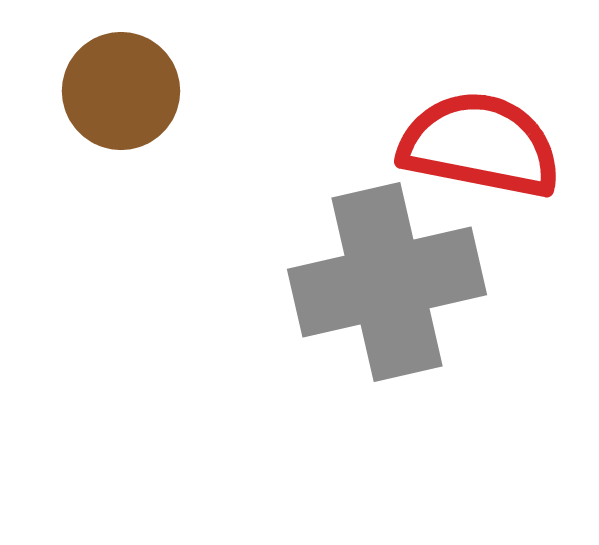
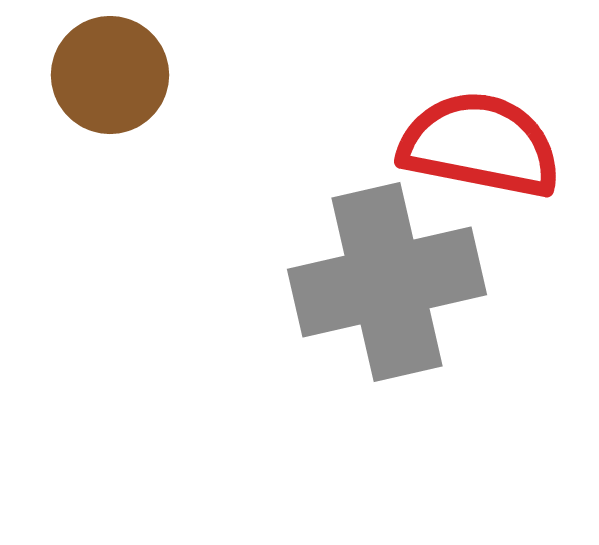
brown circle: moved 11 px left, 16 px up
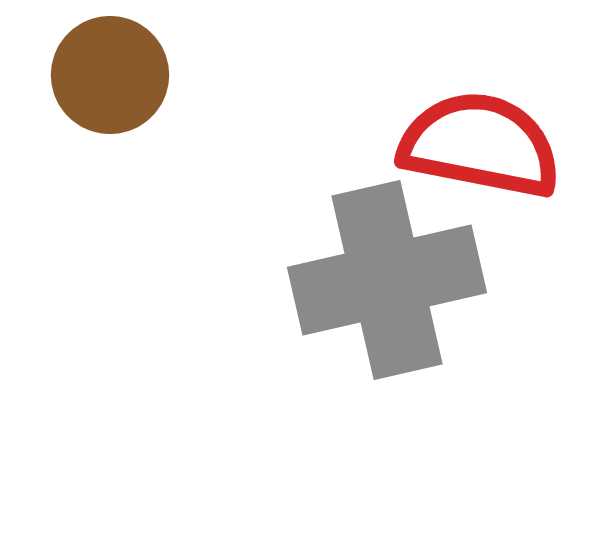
gray cross: moved 2 px up
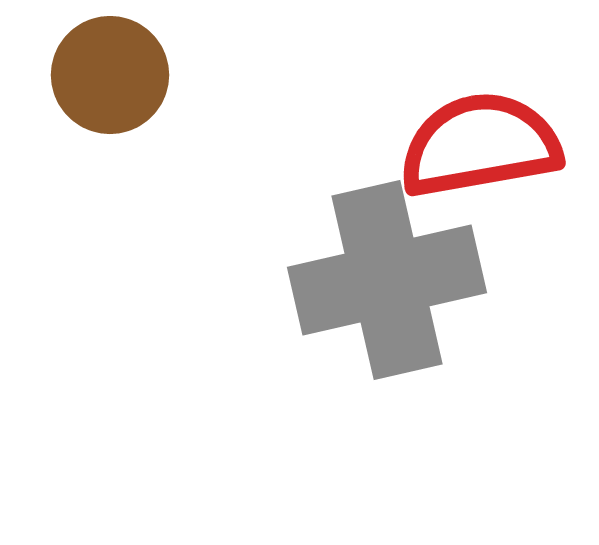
red semicircle: rotated 21 degrees counterclockwise
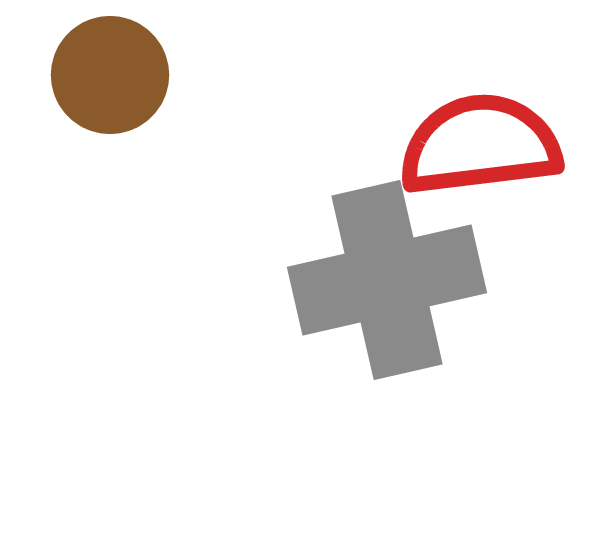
red semicircle: rotated 3 degrees clockwise
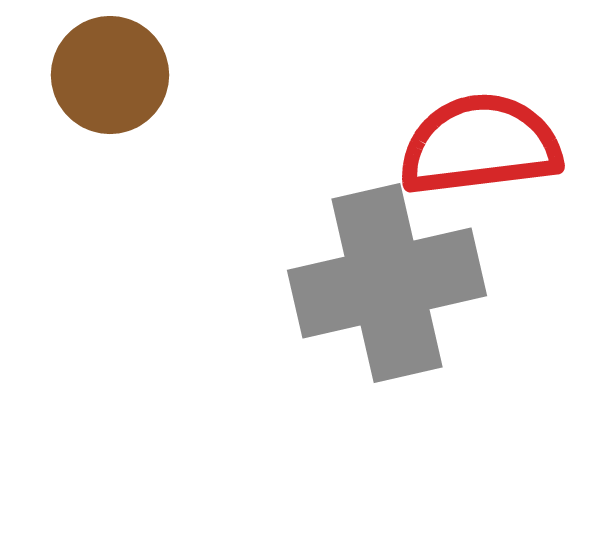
gray cross: moved 3 px down
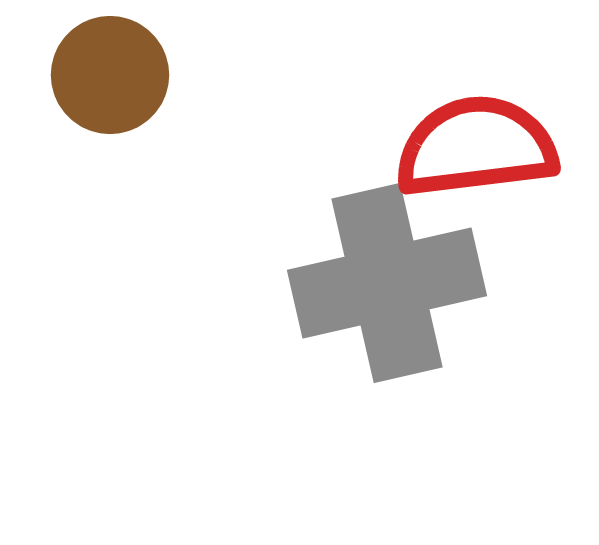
red semicircle: moved 4 px left, 2 px down
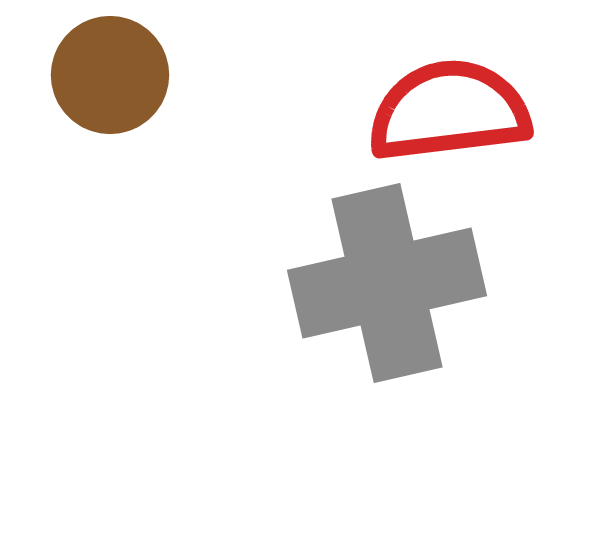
red semicircle: moved 27 px left, 36 px up
